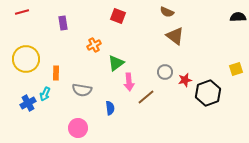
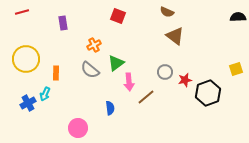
gray semicircle: moved 8 px right, 20 px up; rotated 30 degrees clockwise
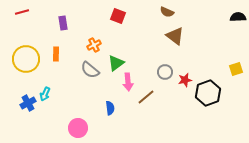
orange rectangle: moved 19 px up
pink arrow: moved 1 px left
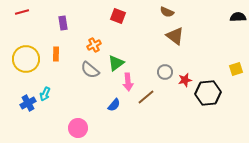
black hexagon: rotated 15 degrees clockwise
blue semicircle: moved 4 px right, 3 px up; rotated 48 degrees clockwise
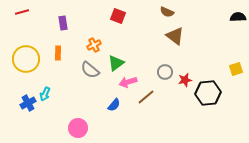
orange rectangle: moved 2 px right, 1 px up
pink arrow: rotated 78 degrees clockwise
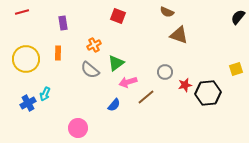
black semicircle: rotated 49 degrees counterclockwise
brown triangle: moved 4 px right, 1 px up; rotated 18 degrees counterclockwise
red star: moved 5 px down
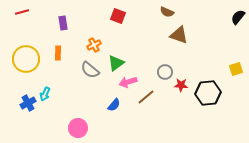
red star: moved 4 px left; rotated 16 degrees clockwise
